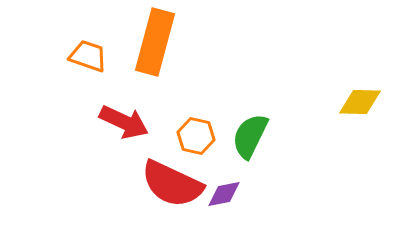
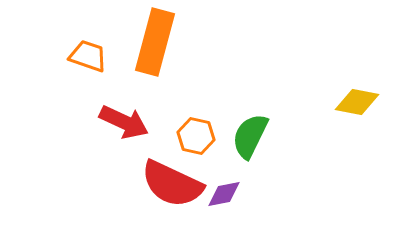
yellow diamond: moved 3 px left; rotated 9 degrees clockwise
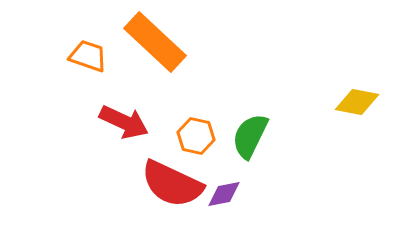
orange rectangle: rotated 62 degrees counterclockwise
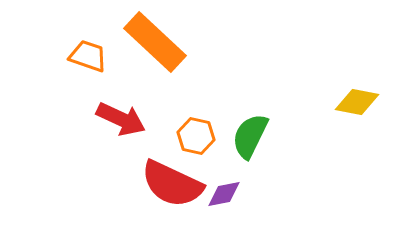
red arrow: moved 3 px left, 3 px up
